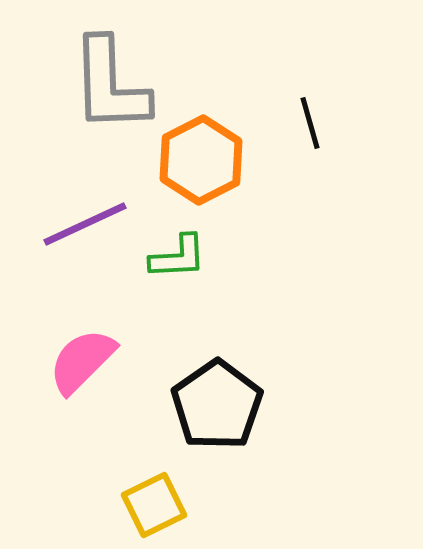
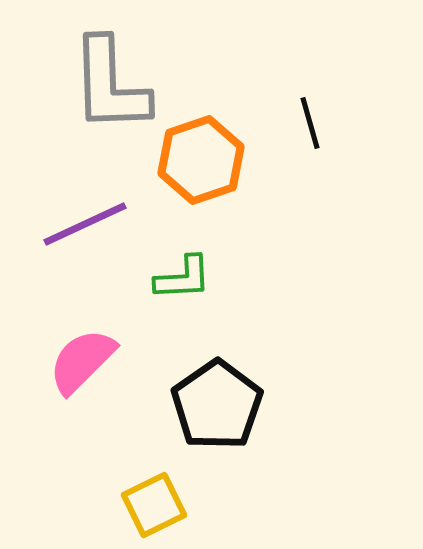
orange hexagon: rotated 8 degrees clockwise
green L-shape: moved 5 px right, 21 px down
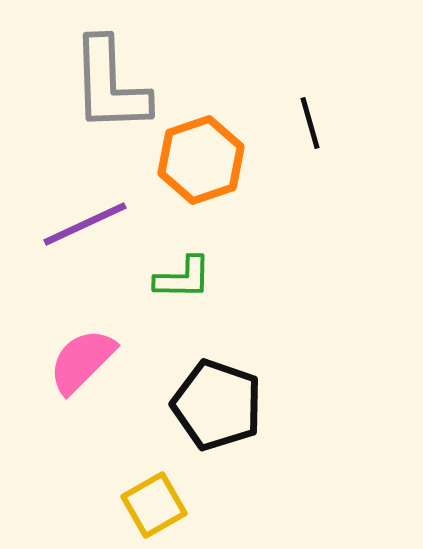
green L-shape: rotated 4 degrees clockwise
black pentagon: rotated 18 degrees counterclockwise
yellow square: rotated 4 degrees counterclockwise
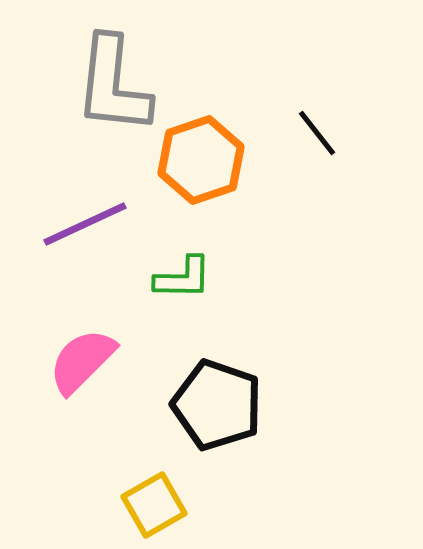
gray L-shape: moved 3 px right; rotated 8 degrees clockwise
black line: moved 7 px right, 10 px down; rotated 22 degrees counterclockwise
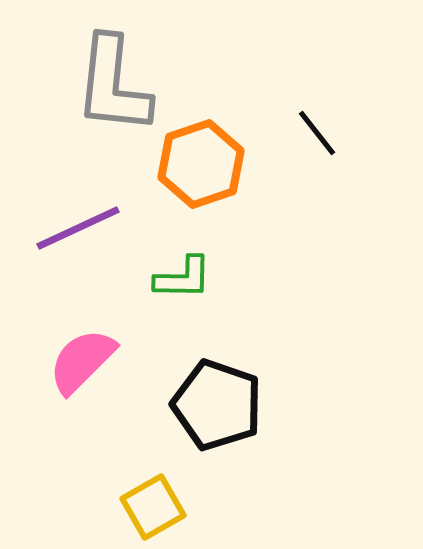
orange hexagon: moved 4 px down
purple line: moved 7 px left, 4 px down
yellow square: moved 1 px left, 2 px down
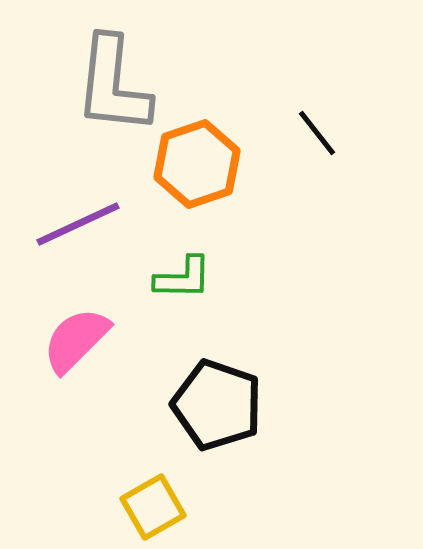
orange hexagon: moved 4 px left
purple line: moved 4 px up
pink semicircle: moved 6 px left, 21 px up
